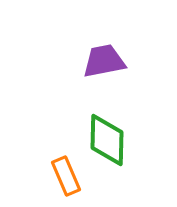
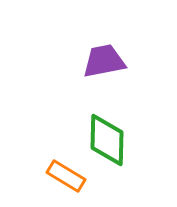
orange rectangle: rotated 36 degrees counterclockwise
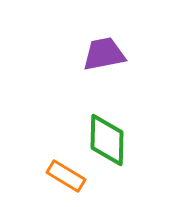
purple trapezoid: moved 7 px up
